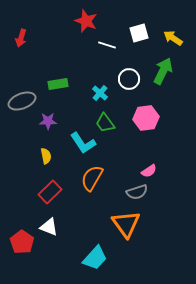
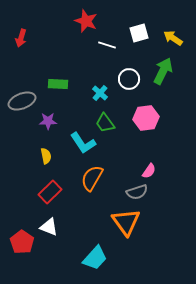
green rectangle: rotated 12 degrees clockwise
pink semicircle: rotated 21 degrees counterclockwise
orange triangle: moved 2 px up
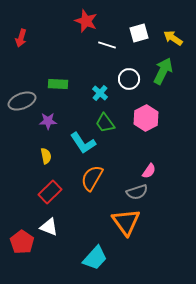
pink hexagon: rotated 20 degrees counterclockwise
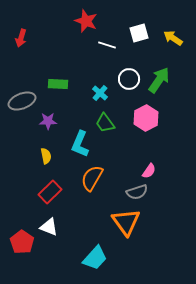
green arrow: moved 4 px left, 9 px down; rotated 8 degrees clockwise
cyan L-shape: moved 3 px left, 1 px down; rotated 56 degrees clockwise
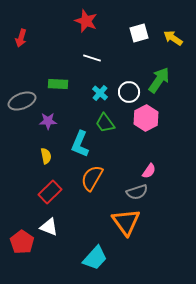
white line: moved 15 px left, 13 px down
white circle: moved 13 px down
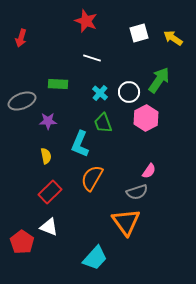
green trapezoid: moved 2 px left; rotated 15 degrees clockwise
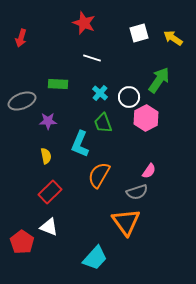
red star: moved 2 px left, 2 px down
white circle: moved 5 px down
orange semicircle: moved 7 px right, 3 px up
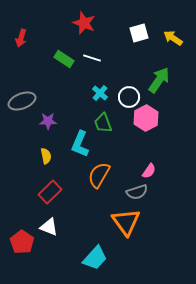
green rectangle: moved 6 px right, 25 px up; rotated 30 degrees clockwise
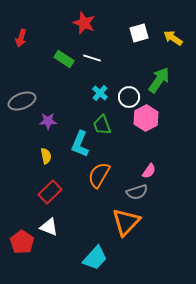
green trapezoid: moved 1 px left, 2 px down
orange triangle: rotated 20 degrees clockwise
